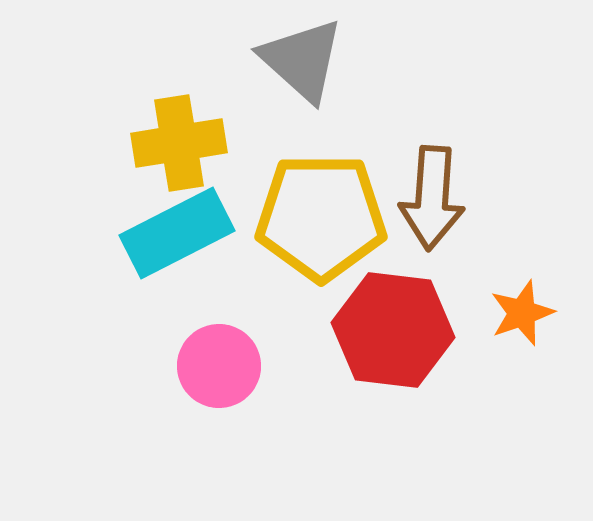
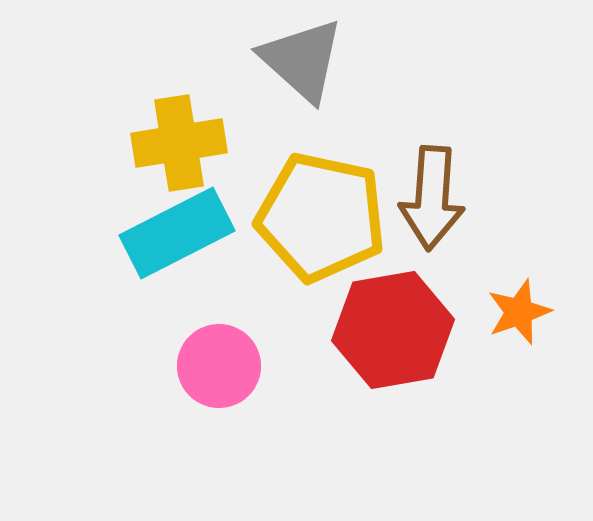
yellow pentagon: rotated 12 degrees clockwise
orange star: moved 3 px left, 1 px up
red hexagon: rotated 17 degrees counterclockwise
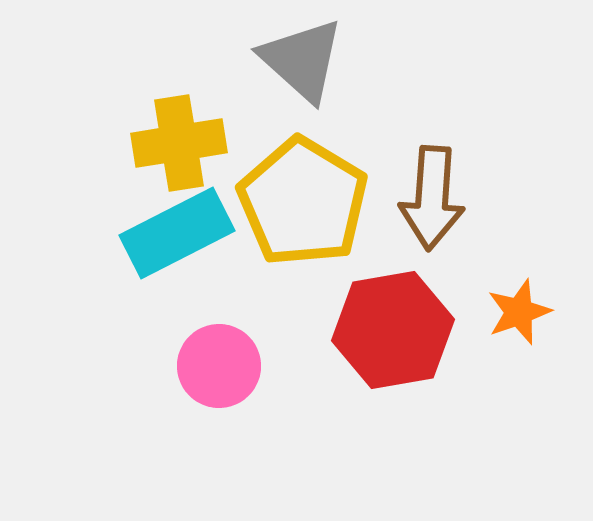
yellow pentagon: moved 18 px left, 15 px up; rotated 19 degrees clockwise
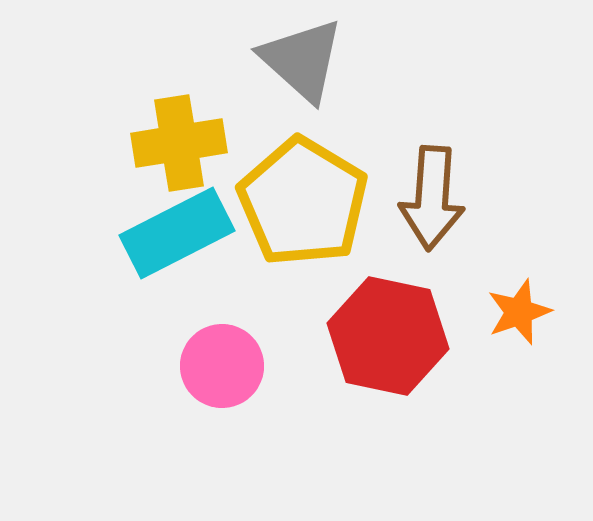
red hexagon: moved 5 px left, 6 px down; rotated 22 degrees clockwise
pink circle: moved 3 px right
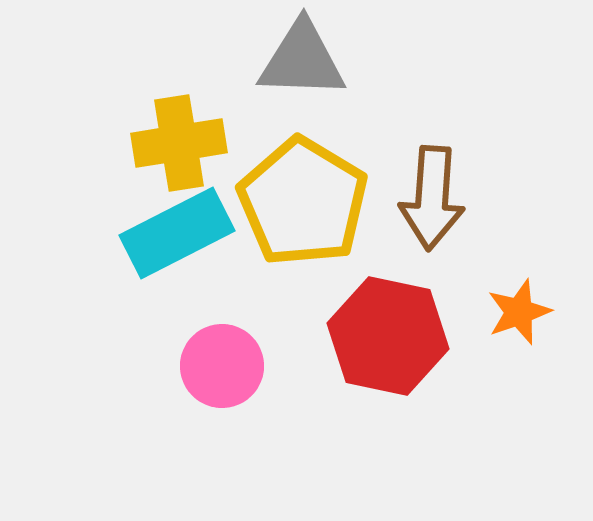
gray triangle: rotated 40 degrees counterclockwise
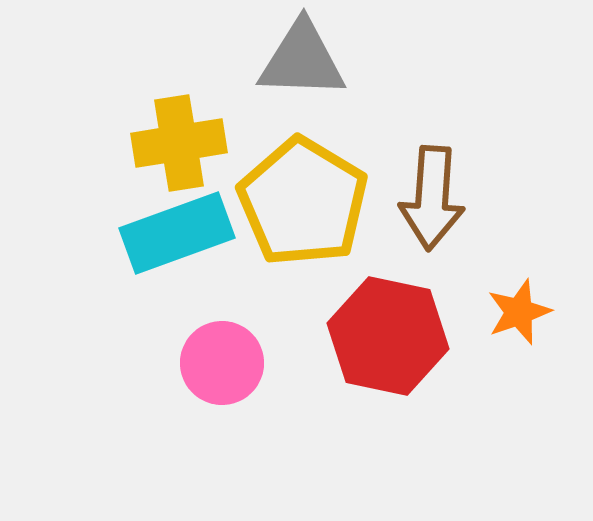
cyan rectangle: rotated 7 degrees clockwise
pink circle: moved 3 px up
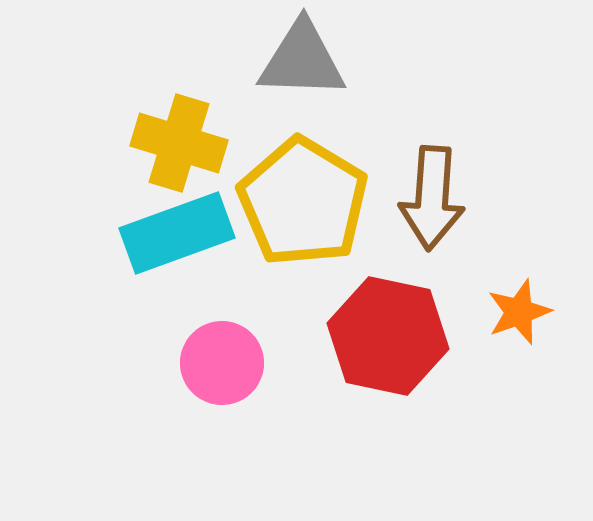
yellow cross: rotated 26 degrees clockwise
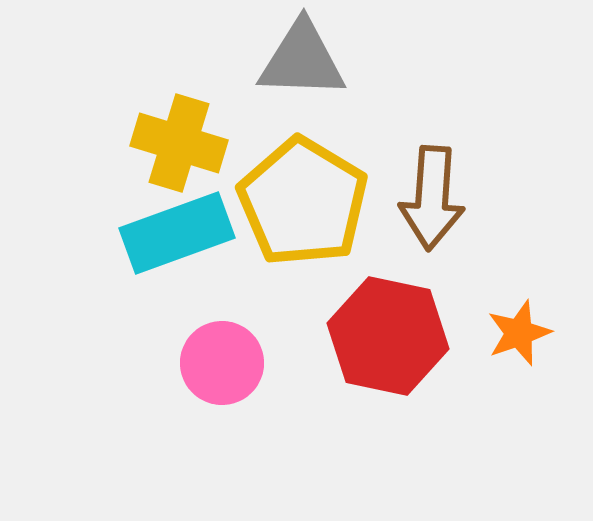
orange star: moved 21 px down
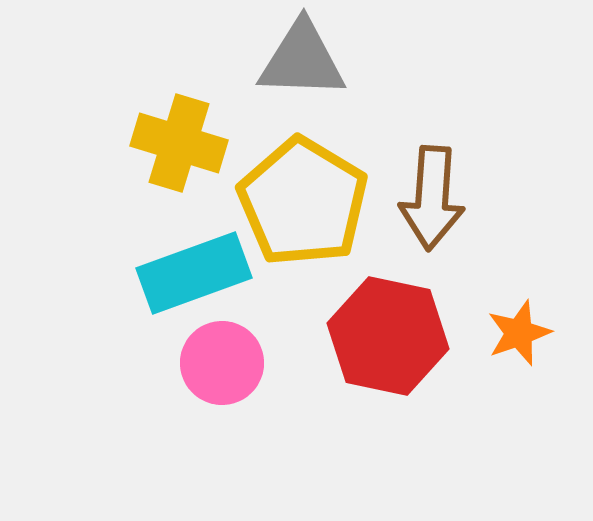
cyan rectangle: moved 17 px right, 40 px down
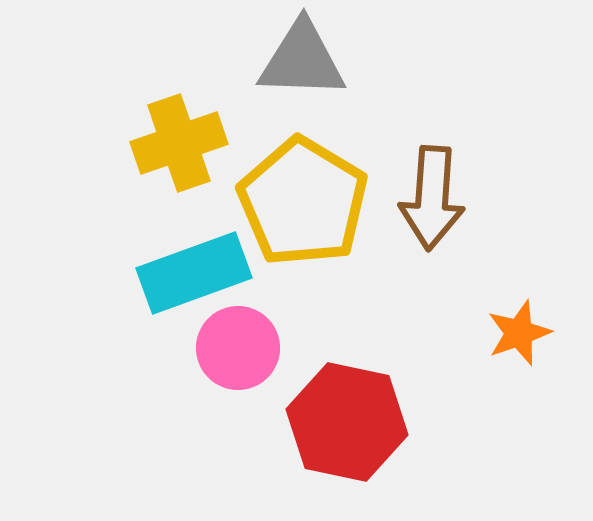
yellow cross: rotated 36 degrees counterclockwise
red hexagon: moved 41 px left, 86 px down
pink circle: moved 16 px right, 15 px up
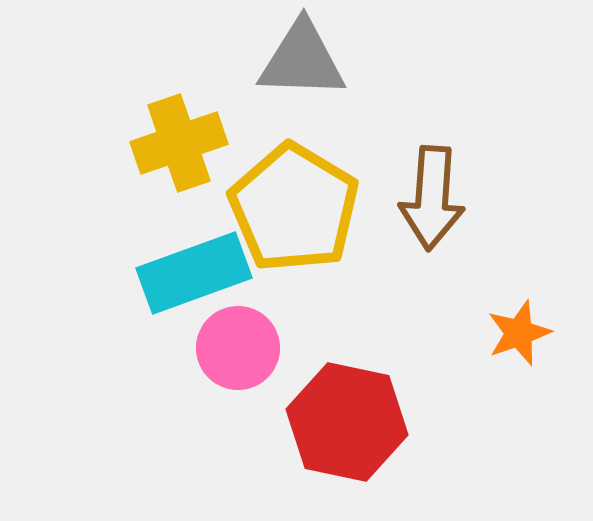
yellow pentagon: moved 9 px left, 6 px down
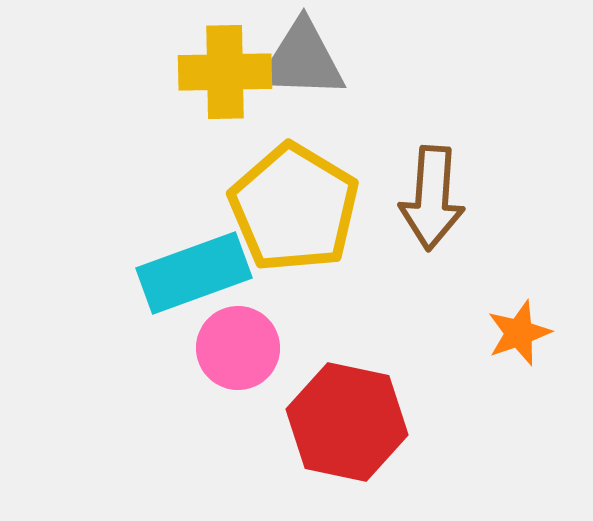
yellow cross: moved 46 px right, 71 px up; rotated 18 degrees clockwise
